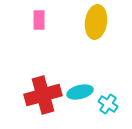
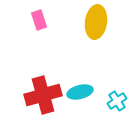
pink rectangle: rotated 18 degrees counterclockwise
cyan cross: moved 9 px right, 3 px up; rotated 24 degrees clockwise
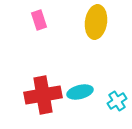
red cross: rotated 6 degrees clockwise
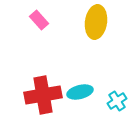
pink rectangle: rotated 24 degrees counterclockwise
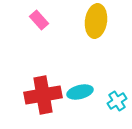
yellow ellipse: moved 1 px up
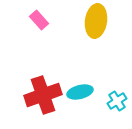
red cross: rotated 9 degrees counterclockwise
